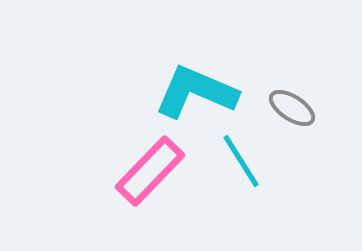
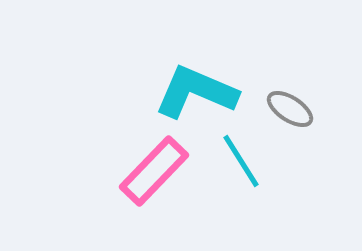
gray ellipse: moved 2 px left, 1 px down
pink rectangle: moved 4 px right
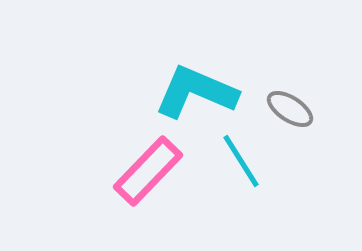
pink rectangle: moved 6 px left
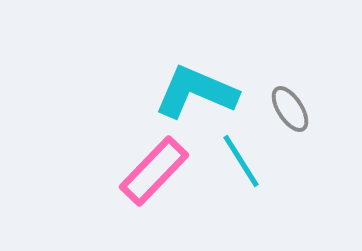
gray ellipse: rotated 24 degrees clockwise
pink rectangle: moved 6 px right
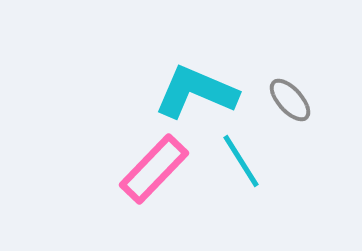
gray ellipse: moved 9 px up; rotated 9 degrees counterclockwise
pink rectangle: moved 2 px up
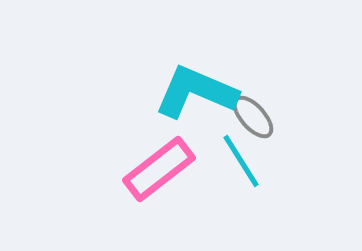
gray ellipse: moved 37 px left, 17 px down
pink rectangle: moved 5 px right; rotated 8 degrees clockwise
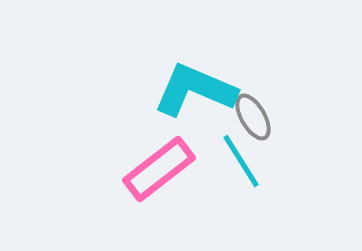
cyan L-shape: moved 1 px left, 2 px up
gray ellipse: rotated 12 degrees clockwise
